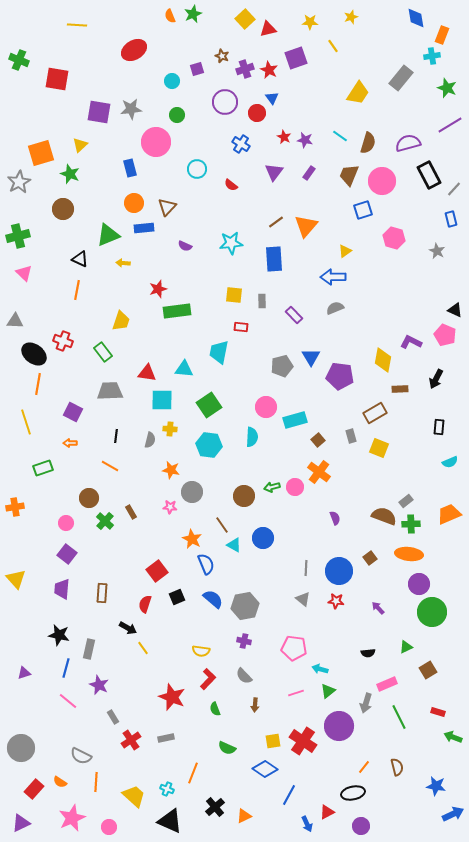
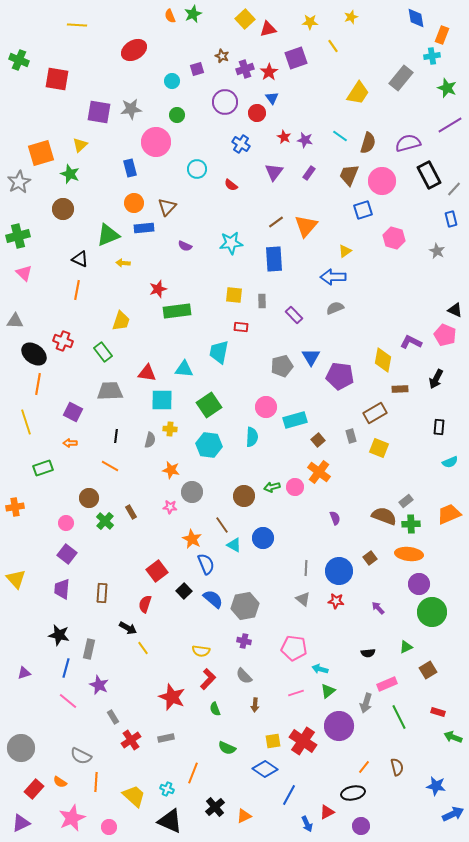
red star at (269, 70): moved 2 px down; rotated 12 degrees clockwise
black square at (177, 597): moved 7 px right, 6 px up; rotated 21 degrees counterclockwise
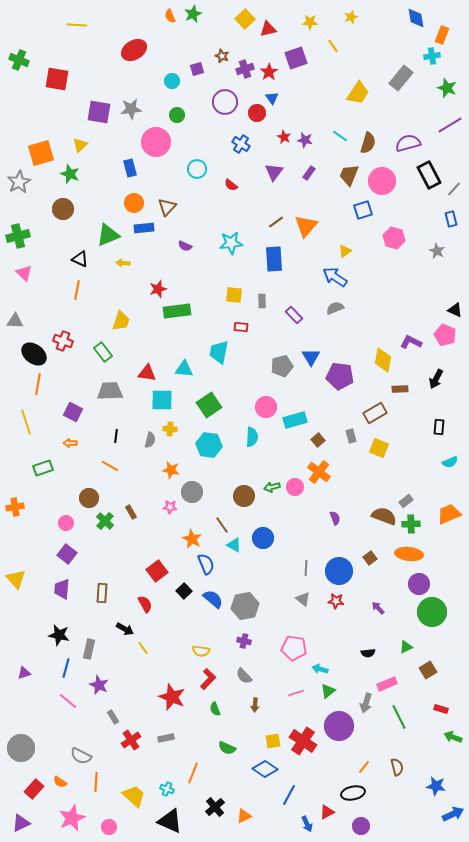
blue arrow at (333, 277): moved 2 px right; rotated 35 degrees clockwise
red semicircle at (145, 604): rotated 132 degrees clockwise
black arrow at (128, 628): moved 3 px left, 1 px down
red rectangle at (438, 712): moved 3 px right, 3 px up
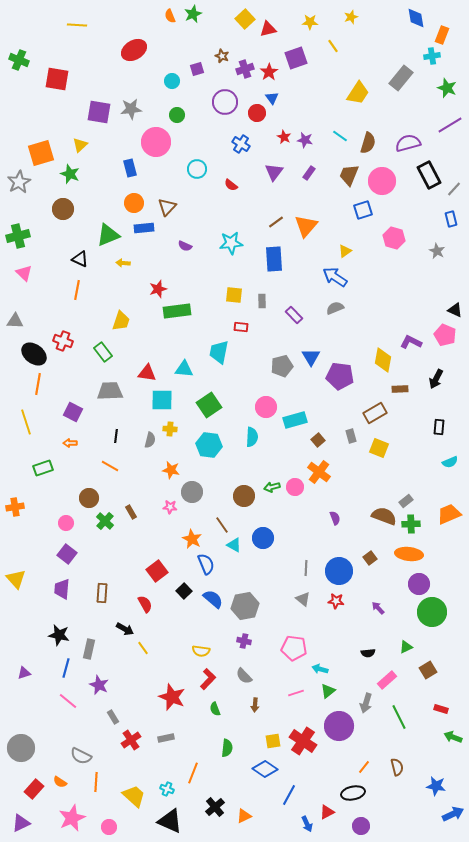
pink rectangle at (387, 684): moved 4 px up; rotated 18 degrees counterclockwise
green semicircle at (227, 748): rotated 108 degrees counterclockwise
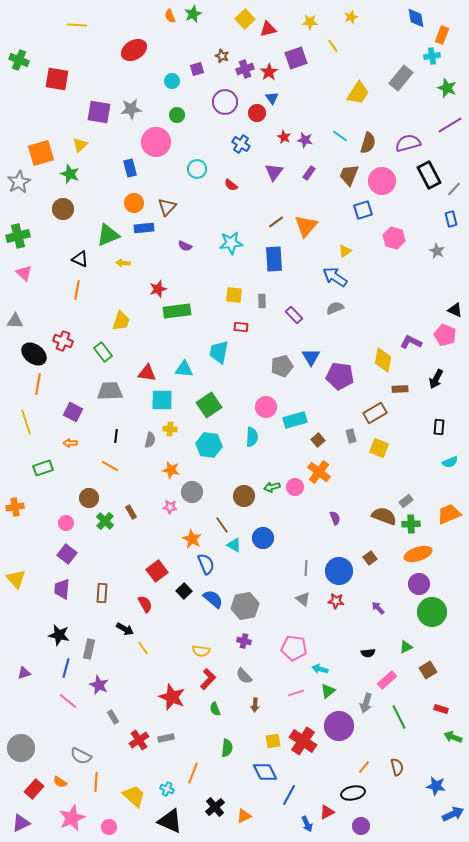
orange ellipse at (409, 554): moved 9 px right; rotated 24 degrees counterclockwise
red cross at (131, 740): moved 8 px right
blue diamond at (265, 769): moved 3 px down; rotated 30 degrees clockwise
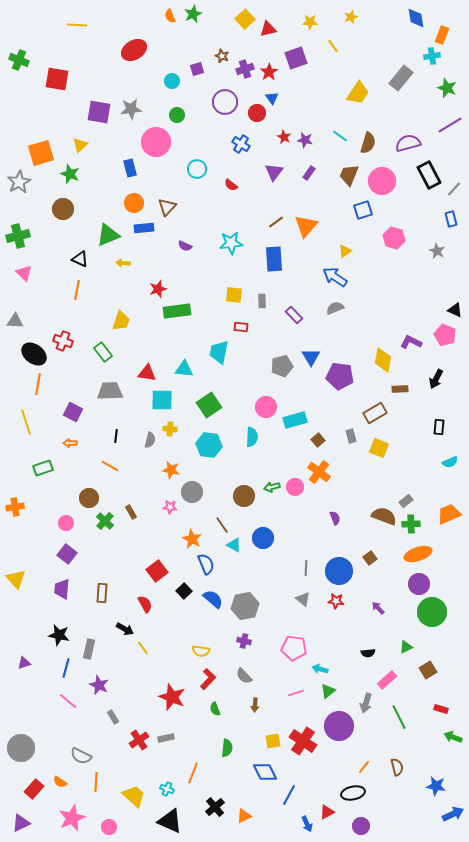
purple triangle at (24, 673): moved 10 px up
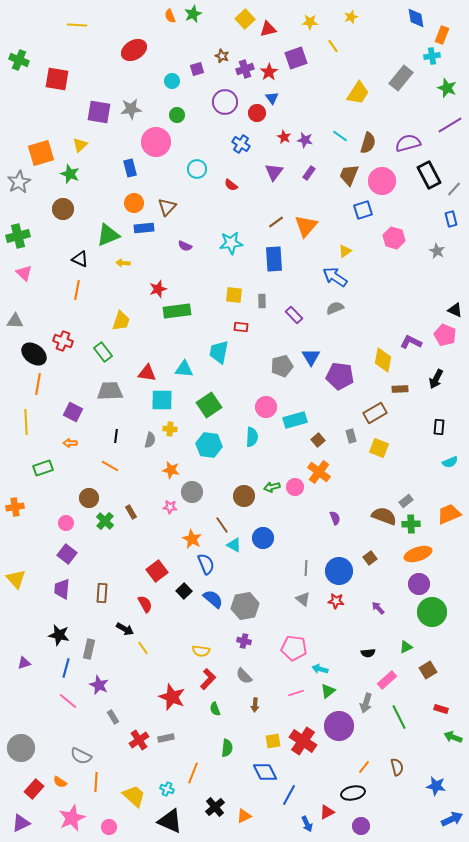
yellow line at (26, 422): rotated 15 degrees clockwise
blue arrow at (453, 814): moved 1 px left, 5 px down
